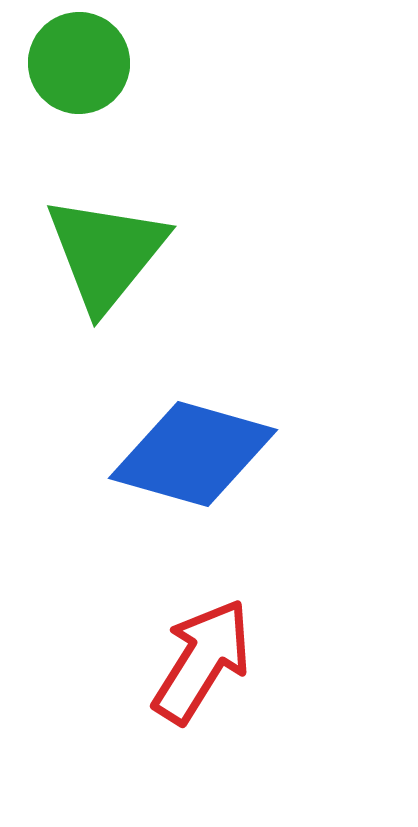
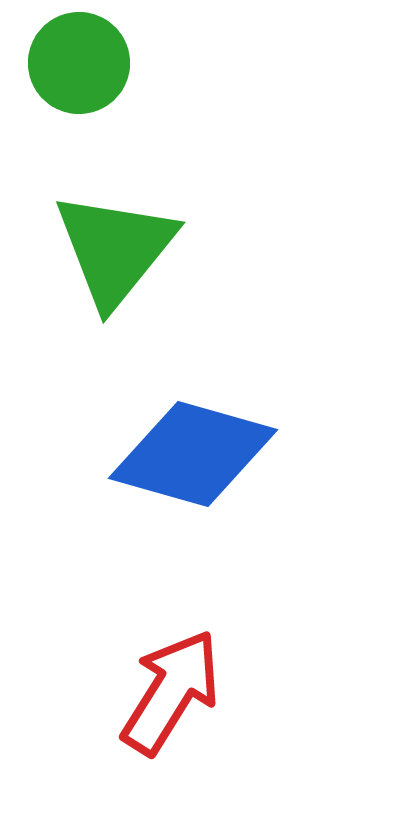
green triangle: moved 9 px right, 4 px up
red arrow: moved 31 px left, 31 px down
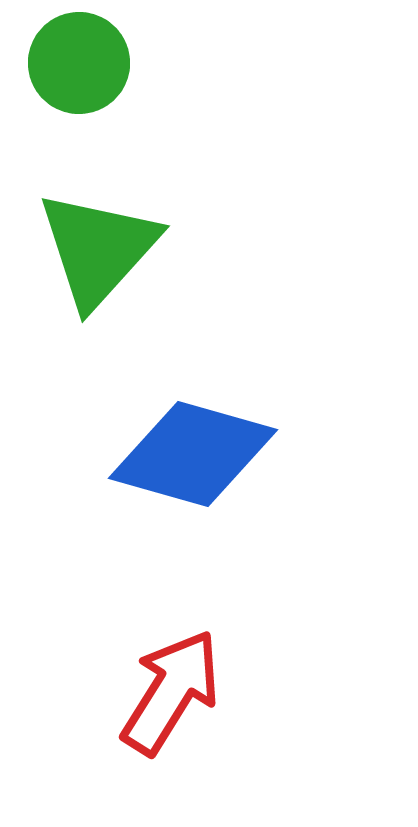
green triangle: moved 17 px left; rotated 3 degrees clockwise
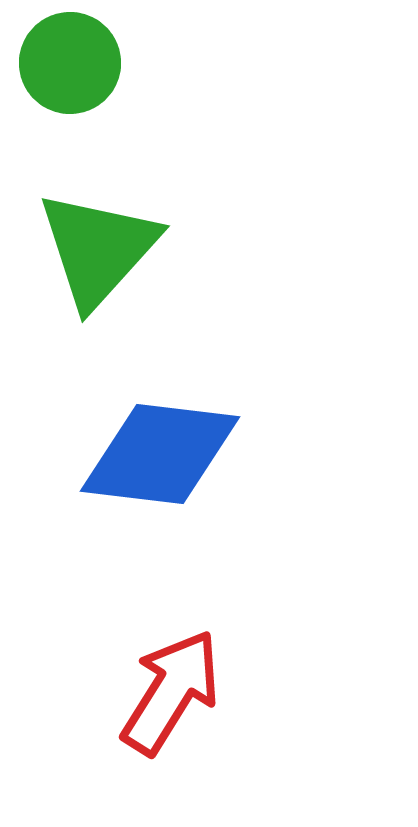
green circle: moved 9 px left
blue diamond: moved 33 px left; rotated 9 degrees counterclockwise
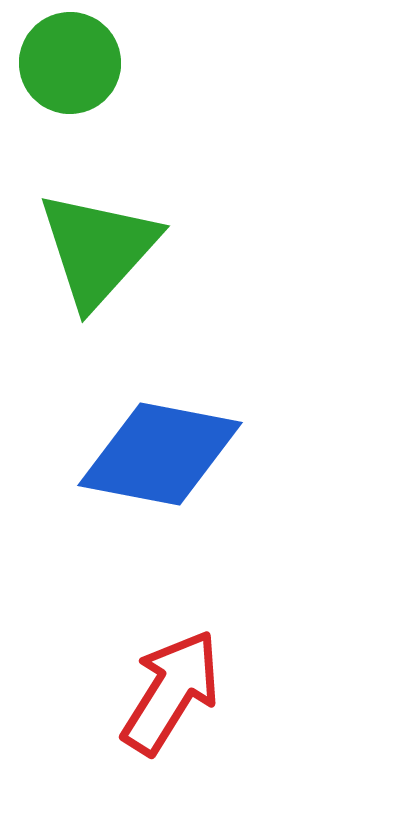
blue diamond: rotated 4 degrees clockwise
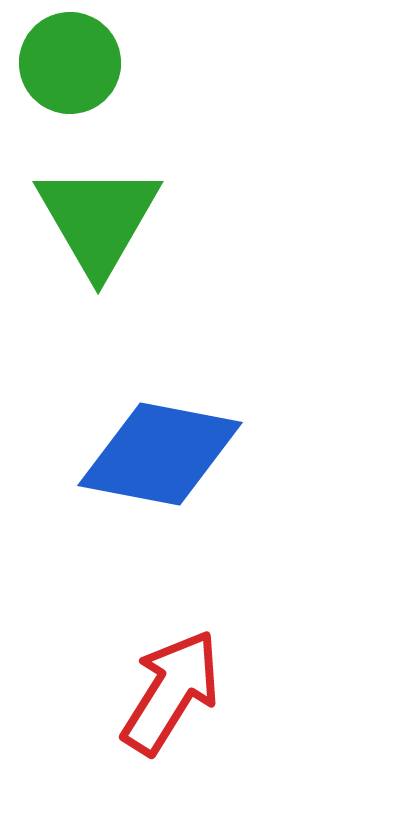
green triangle: moved 30 px up; rotated 12 degrees counterclockwise
